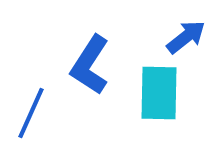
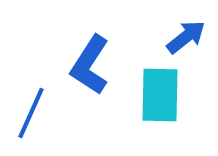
cyan rectangle: moved 1 px right, 2 px down
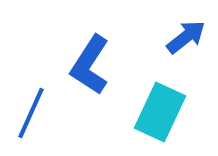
cyan rectangle: moved 17 px down; rotated 24 degrees clockwise
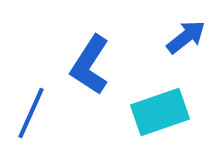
cyan rectangle: rotated 46 degrees clockwise
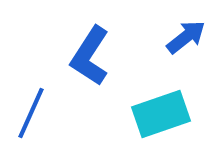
blue L-shape: moved 9 px up
cyan rectangle: moved 1 px right, 2 px down
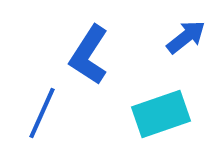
blue L-shape: moved 1 px left, 1 px up
blue line: moved 11 px right
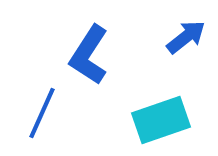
cyan rectangle: moved 6 px down
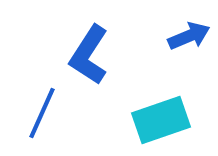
blue arrow: moved 3 px right, 1 px up; rotated 15 degrees clockwise
